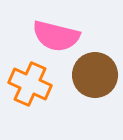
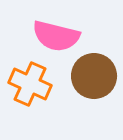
brown circle: moved 1 px left, 1 px down
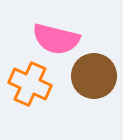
pink semicircle: moved 3 px down
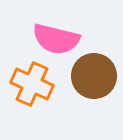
orange cross: moved 2 px right
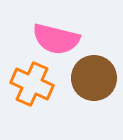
brown circle: moved 2 px down
